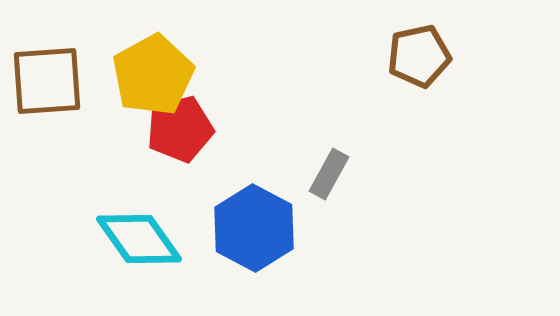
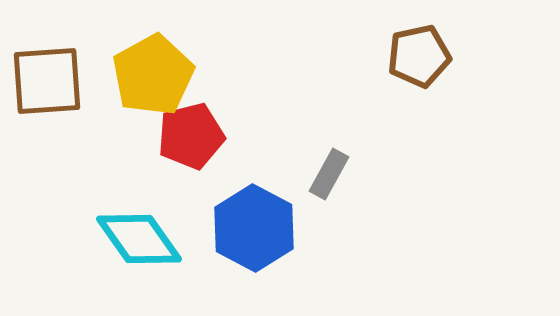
red pentagon: moved 11 px right, 7 px down
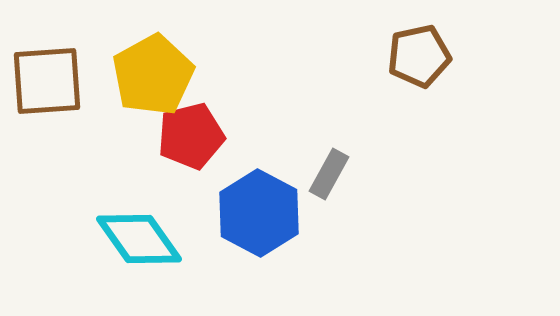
blue hexagon: moved 5 px right, 15 px up
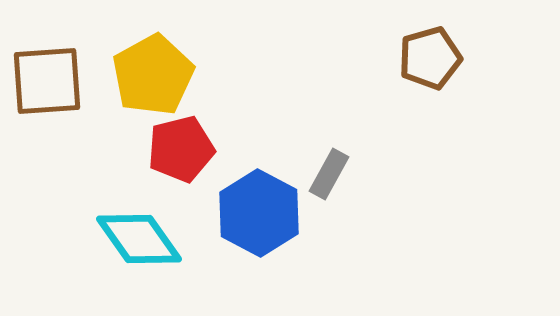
brown pentagon: moved 11 px right, 2 px down; rotated 4 degrees counterclockwise
red pentagon: moved 10 px left, 13 px down
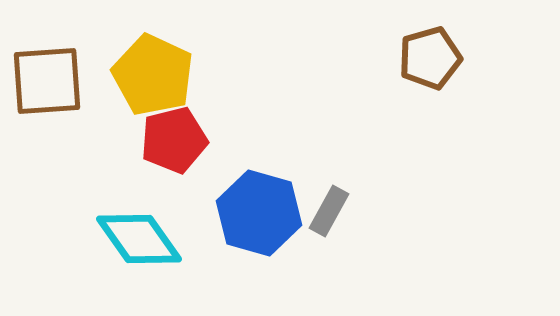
yellow pentagon: rotated 18 degrees counterclockwise
red pentagon: moved 7 px left, 9 px up
gray rectangle: moved 37 px down
blue hexagon: rotated 12 degrees counterclockwise
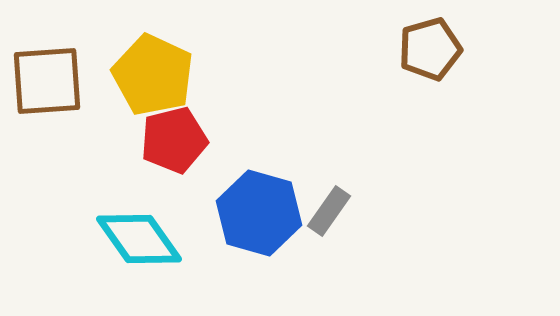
brown pentagon: moved 9 px up
gray rectangle: rotated 6 degrees clockwise
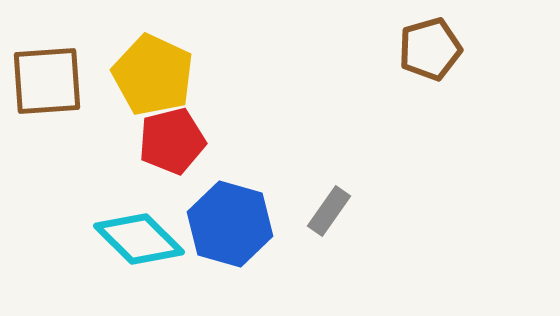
red pentagon: moved 2 px left, 1 px down
blue hexagon: moved 29 px left, 11 px down
cyan diamond: rotated 10 degrees counterclockwise
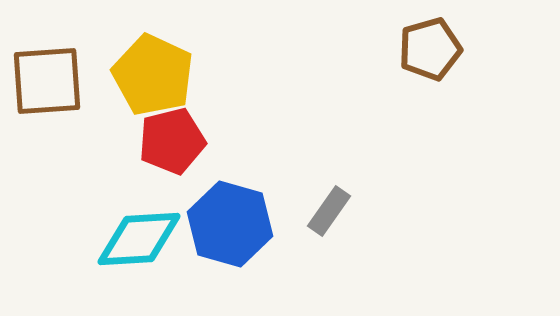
cyan diamond: rotated 48 degrees counterclockwise
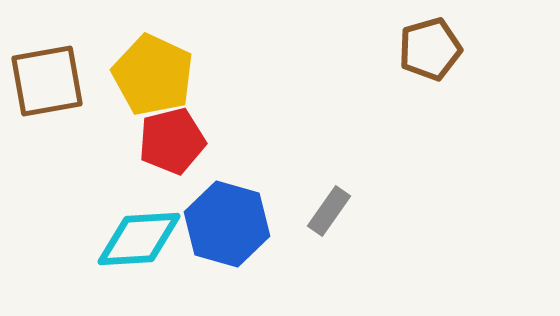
brown square: rotated 6 degrees counterclockwise
blue hexagon: moved 3 px left
